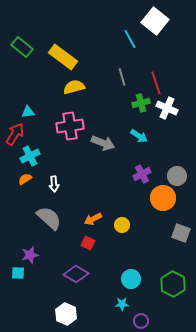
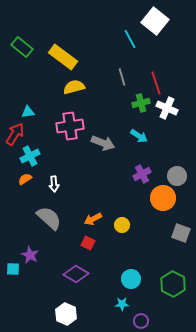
purple star: rotated 30 degrees counterclockwise
cyan square: moved 5 px left, 4 px up
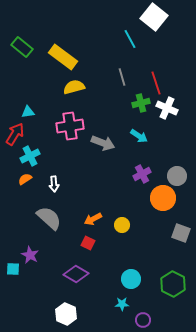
white square: moved 1 px left, 4 px up
purple circle: moved 2 px right, 1 px up
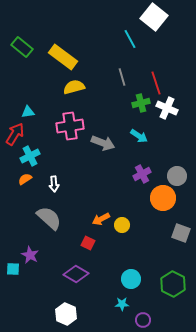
orange arrow: moved 8 px right
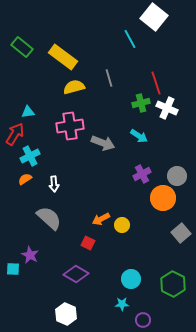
gray line: moved 13 px left, 1 px down
gray square: rotated 30 degrees clockwise
